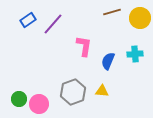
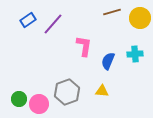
gray hexagon: moved 6 px left
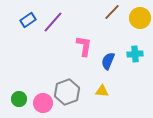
brown line: rotated 30 degrees counterclockwise
purple line: moved 2 px up
pink circle: moved 4 px right, 1 px up
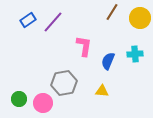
brown line: rotated 12 degrees counterclockwise
gray hexagon: moved 3 px left, 9 px up; rotated 10 degrees clockwise
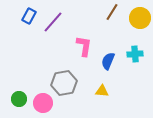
blue rectangle: moved 1 px right, 4 px up; rotated 28 degrees counterclockwise
